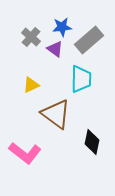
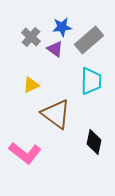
cyan trapezoid: moved 10 px right, 2 px down
black diamond: moved 2 px right
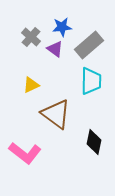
gray rectangle: moved 5 px down
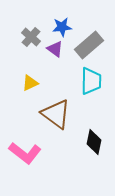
yellow triangle: moved 1 px left, 2 px up
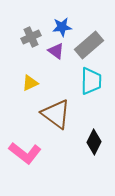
gray cross: rotated 24 degrees clockwise
purple triangle: moved 1 px right, 2 px down
black diamond: rotated 15 degrees clockwise
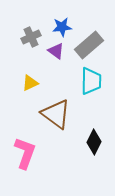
pink L-shape: rotated 108 degrees counterclockwise
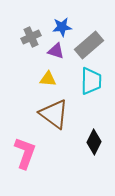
purple triangle: rotated 18 degrees counterclockwise
yellow triangle: moved 18 px right, 4 px up; rotated 30 degrees clockwise
brown triangle: moved 2 px left
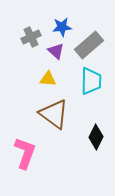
purple triangle: rotated 24 degrees clockwise
black diamond: moved 2 px right, 5 px up
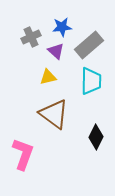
yellow triangle: moved 2 px up; rotated 18 degrees counterclockwise
pink L-shape: moved 2 px left, 1 px down
